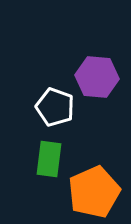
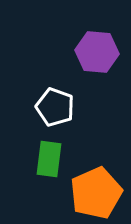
purple hexagon: moved 25 px up
orange pentagon: moved 2 px right, 1 px down
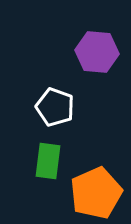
green rectangle: moved 1 px left, 2 px down
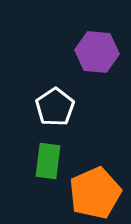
white pentagon: rotated 18 degrees clockwise
orange pentagon: moved 1 px left
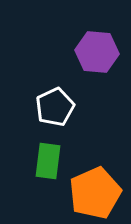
white pentagon: rotated 9 degrees clockwise
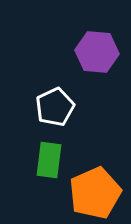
green rectangle: moved 1 px right, 1 px up
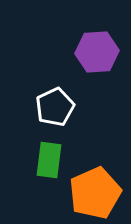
purple hexagon: rotated 9 degrees counterclockwise
